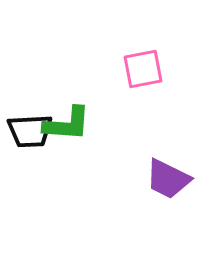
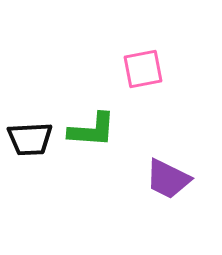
green L-shape: moved 25 px right, 6 px down
black trapezoid: moved 8 px down
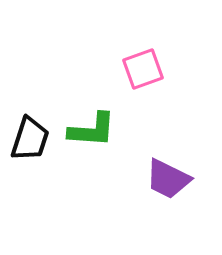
pink square: rotated 9 degrees counterclockwise
black trapezoid: rotated 69 degrees counterclockwise
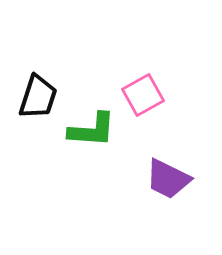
pink square: moved 26 px down; rotated 9 degrees counterclockwise
black trapezoid: moved 8 px right, 42 px up
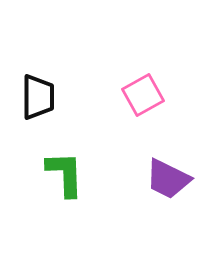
black trapezoid: rotated 18 degrees counterclockwise
green L-shape: moved 27 px left, 44 px down; rotated 96 degrees counterclockwise
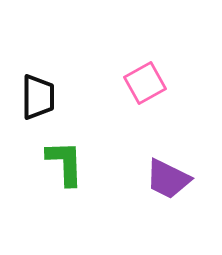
pink square: moved 2 px right, 12 px up
green L-shape: moved 11 px up
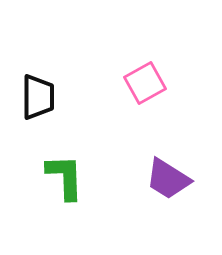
green L-shape: moved 14 px down
purple trapezoid: rotated 6 degrees clockwise
